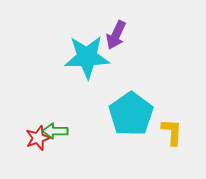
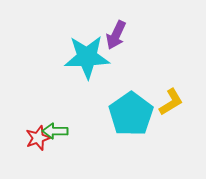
yellow L-shape: moved 1 px left, 30 px up; rotated 56 degrees clockwise
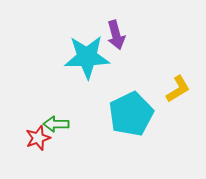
purple arrow: rotated 40 degrees counterclockwise
yellow L-shape: moved 7 px right, 13 px up
cyan pentagon: rotated 9 degrees clockwise
green arrow: moved 1 px right, 7 px up
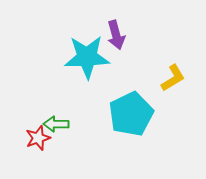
yellow L-shape: moved 5 px left, 11 px up
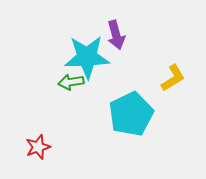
green arrow: moved 15 px right, 42 px up; rotated 10 degrees counterclockwise
red star: moved 9 px down
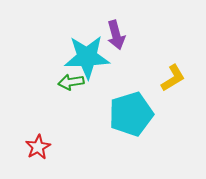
cyan pentagon: rotated 9 degrees clockwise
red star: rotated 10 degrees counterclockwise
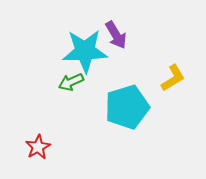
purple arrow: rotated 16 degrees counterclockwise
cyan star: moved 2 px left, 6 px up
green arrow: rotated 15 degrees counterclockwise
cyan pentagon: moved 4 px left, 7 px up
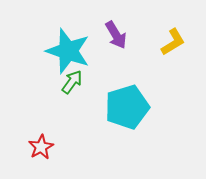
cyan star: moved 17 px left; rotated 21 degrees clockwise
yellow L-shape: moved 36 px up
green arrow: moved 1 px right; rotated 150 degrees clockwise
red star: moved 3 px right
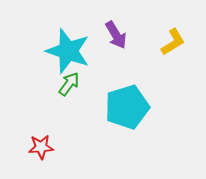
green arrow: moved 3 px left, 2 px down
red star: rotated 25 degrees clockwise
